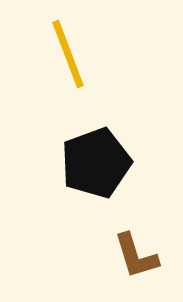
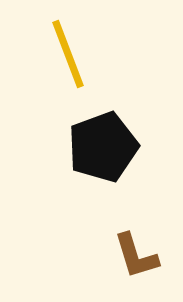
black pentagon: moved 7 px right, 16 px up
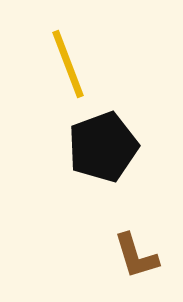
yellow line: moved 10 px down
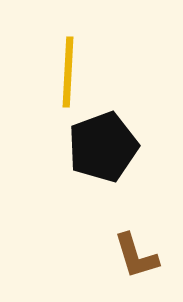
yellow line: moved 8 px down; rotated 24 degrees clockwise
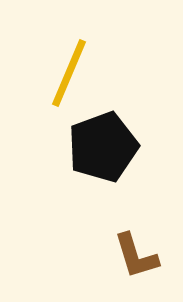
yellow line: moved 1 px right, 1 px down; rotated 20 degrees clockwise
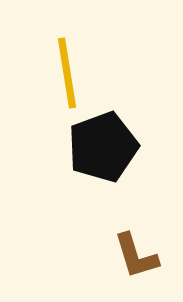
yellow line: moved 2 px left; rotated 32 degrees counterclockwise
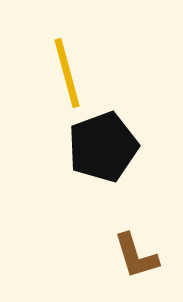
yellow line: rotated 6 degrees counterclockwise
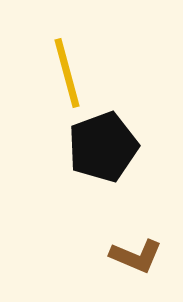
brown L-shape: rotated 50 degrees counterclockwise
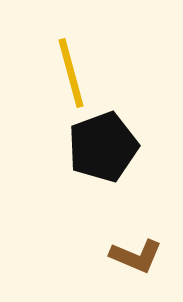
yellow line: moved 4 px right
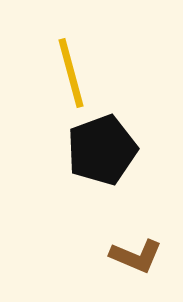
black pentagon: moved 1 px left, 3 px down
